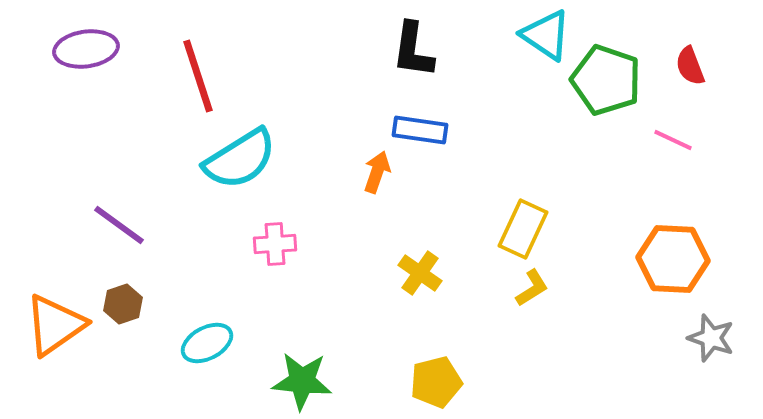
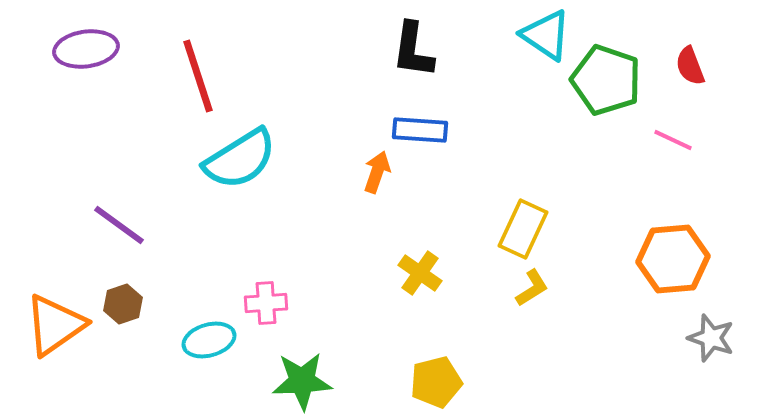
blue rectangle: rotated 4 degrees counterclockwise
pink cross: moved 9 px left, 59 px down
orange hexagon: rotated 8 degrees counterclockwise
cyan ellipse: moved 2 px right, 3 px up; rotated 12 degrees clockwise
green star: rotated 8 degrees counterclockwise
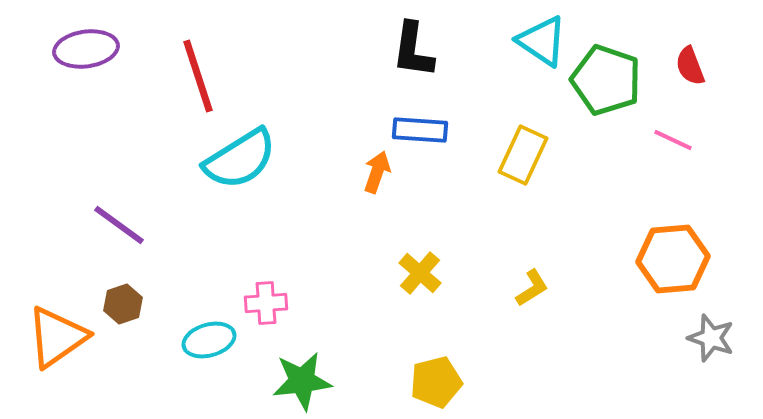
cyan triangle: moved 4 px left, 6 px down
yellow rectangle: moved 74 px up
yellow cross: rotated 6 degrees clockwise
orange triangle: moved 2 px right, 12 px down
green star: rotated 4 degrees counterclockwise
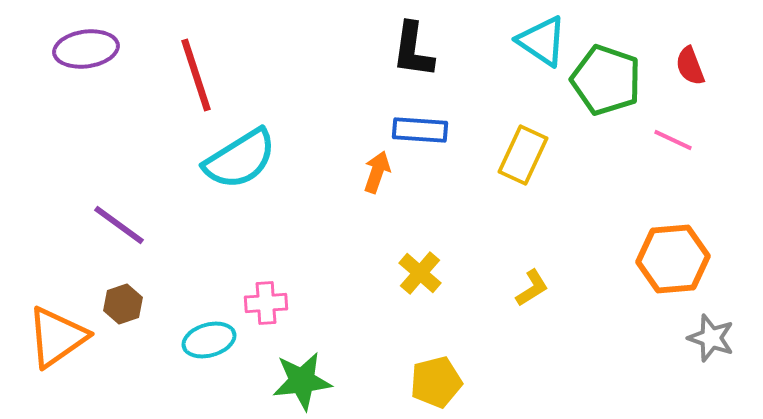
red line: moved 2 px left, 1 px up
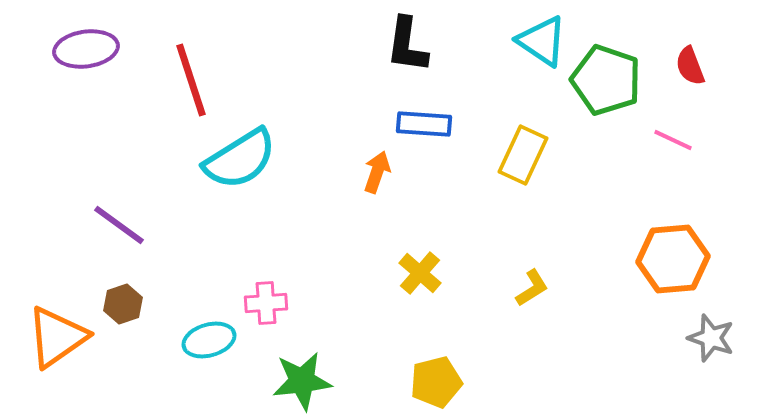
black L-shape: moved 6 px left, 5 px up
red line: moved 5 px left, 5 px down
blue rectangle: moved 4 px right, 6 px up
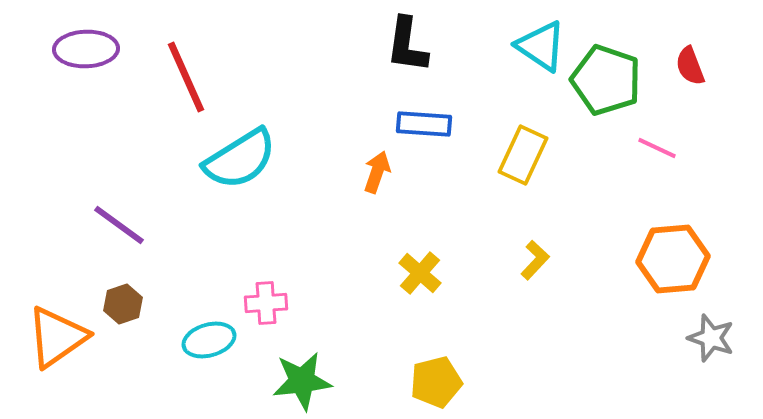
cyan triangle: moved 1 px left, 5 px down
purple ellipse: rotated 6 degrees clockwise
red line: moved 5 px left, 3 px up; rotated 6 degrees counterclockwise
pink line: moved 16 px left, 8 px down
yellow L-shape: moved 3 px right, 28 px up; rotated 15 degrees counterclockwise
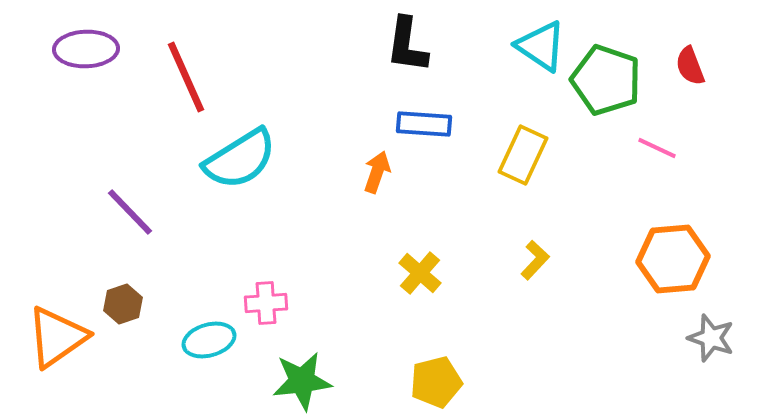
purple line: moved 11 px right, 13 px up; rotated 10 degrees clockwise
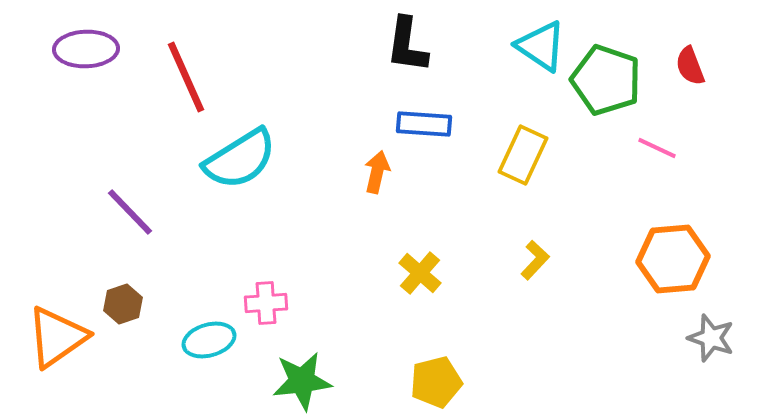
orange arrow: rotated 6 degrees counterclockwise
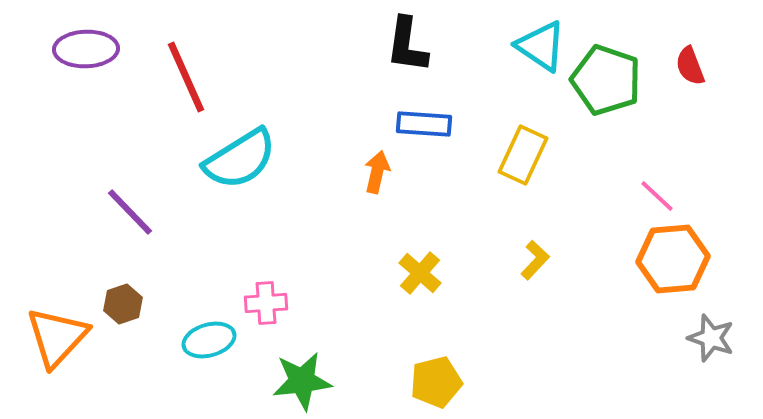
pink line: moved 48 px down; rotated 18 degrees clockwise
orange triangle: rotated 12 degrees counterclockwise
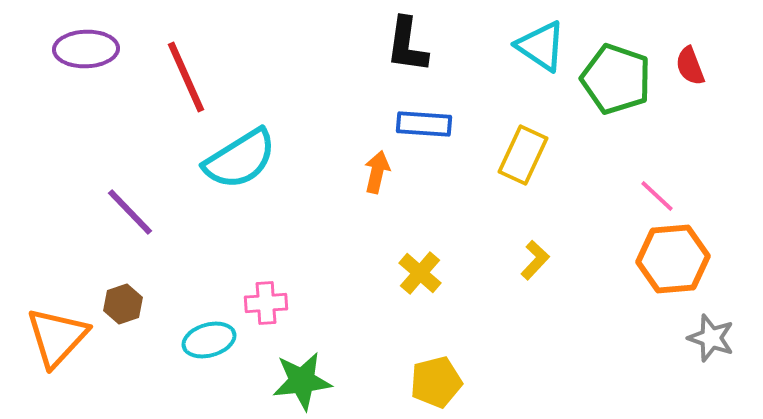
green pentagon: moved 10 px right, 1 px up
